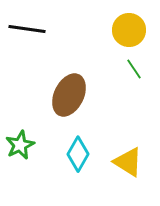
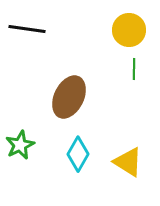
green line: rotated 35 degrees clockwise
brown ellipse: moved 2 px down
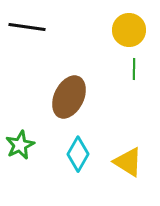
black line: moved 2 px up
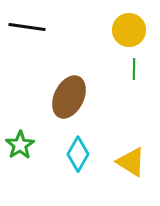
green star: rotated 8 degrees counterclockwise
yellow triangle: moved 3 px right
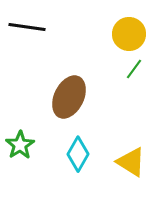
yellow circle: moved 4 px down
green line: rotated 35 degrees clockwise
